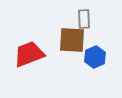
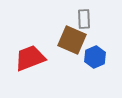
brown square: rotated 20 degrees clockwise
red trapezoid: moved 1 px right, 4 px down
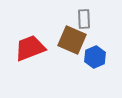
red trapezoid: moved 10 px up
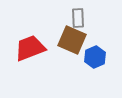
gray rectangle: moved 6 px left, 1 px up
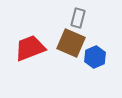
gray rectangle: rotated 18 degrees clockwise
brown square: moved 1 px left, 3 px down
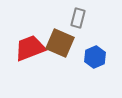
brown square: moved 11 px left
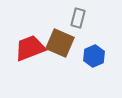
blue hexagon: moved 1 px left, 1 px up
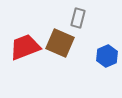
red trapezoid: moved 5 px left, 1 px up
blue hexagon: moved 13 px right
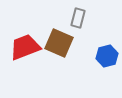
brown square: moved 1 px left
blue hexagon: rotated 10 degrees clockwise
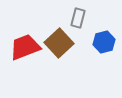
brown square: rotated 24 degrees clockwise
blue hexagon: moved 3 px left, 14 px up
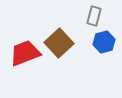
gray rectangle: moved 16 px right, 2 px up
red trapezoid: moved 6 px down
